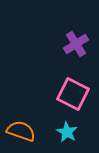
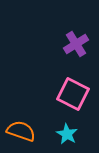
cyan star: moved 2 px down
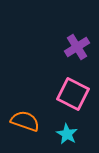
purple cross: moved 1 px right, 3 px down
orange semicircle: moved 4 px right, 10 px up
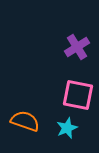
pink square: moved 5 px right, 1 px down; rotated 16 degrees counterclockwise
cyan star: moved 6 px up; rotated 20 degrees clockwise
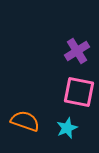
purple cross: moved 4 px down
pink square: moved 1 px right, 3 px up
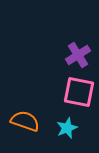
purple cross: moved 1 px right, 4 px down
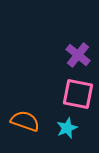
purple cross: rotated 20 degrees counterclockwise
pink square: moved 1 px left, 2 px down
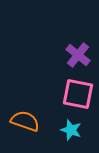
cyan star: moved 4 px right, 2 px down; rotated 30 degrees counterclockwise
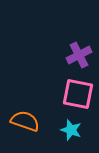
purple cross: moved 1 px right; rotated 25 degrees clockwise
